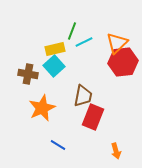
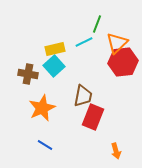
green line: moved 25 px right, 7 px up
blue line: moved 13 px left
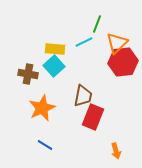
yellow rectangle: rotated 18 degrees clockwise
